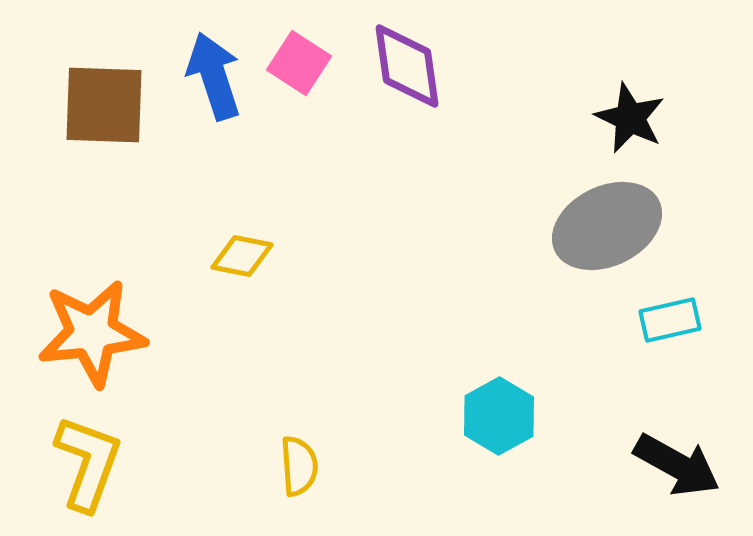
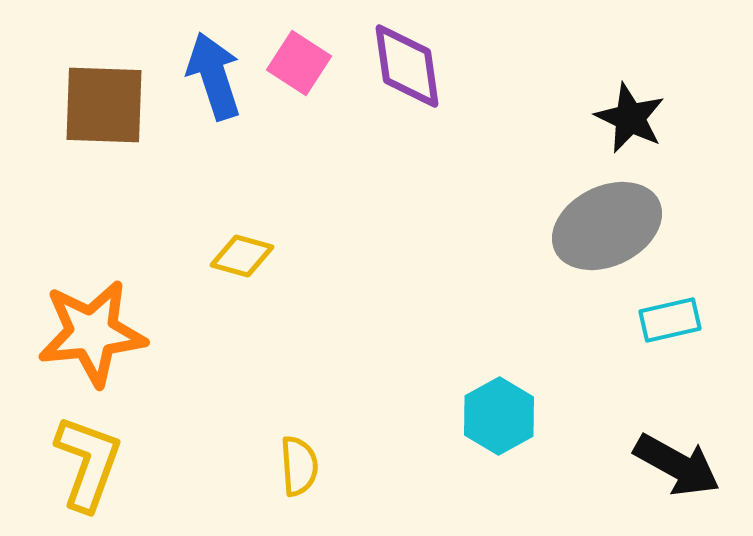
yellow diamond: rotated 4 degrees clockwise
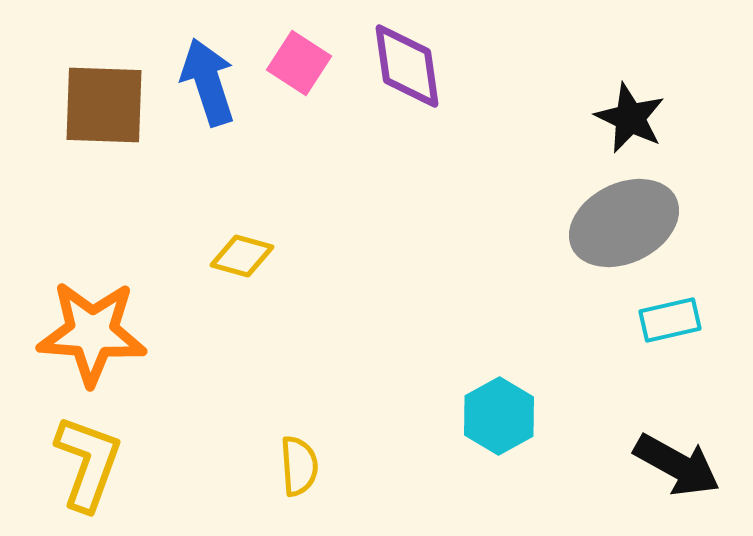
blue arrow: moved 6 px left, 6 px down
gray ellipse: moved 17 px right, 3 px up
orange star: rotated 10 degrees clockwise
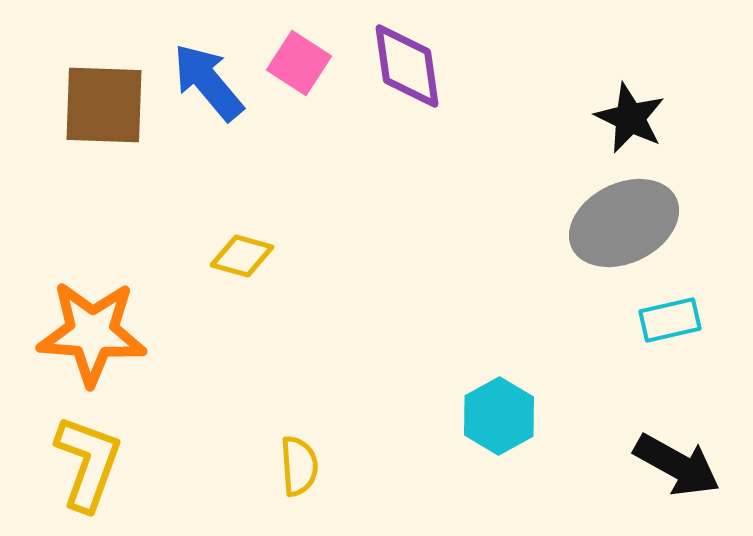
blue arrow: rotated 22 degrees counterclockwise
